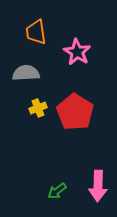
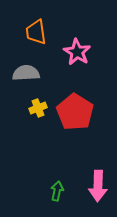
green arrow: rotated 138 degrees clockwise
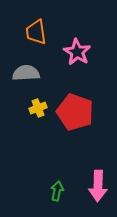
red pentagon: rotated 12 degrees counterclockwise
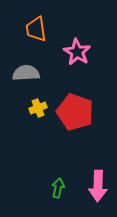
orange trapezoid: moved 3 px up
green arrow: moved 1 px right, 3 px up
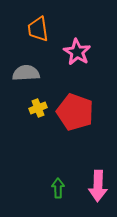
orange trapezoid: moved 2 px right
green arrow: rotated 12 degrees counterclockwise
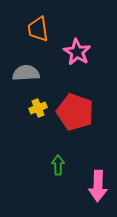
green arrow: moved 23 px up
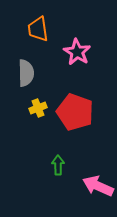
gray semicircle: rotated 92 degrees clockwise
pink arrow: rotated 112 degrees clockwise
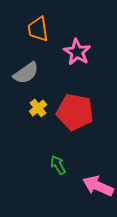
gray semicircle: rotated 56 degrees clockwise
yellow cross: rotated 18 degrees counterclockwise
red pentagon: rotated 9 degrees counterclockwise
green arrow: rotated 30 degrees counterclockwise
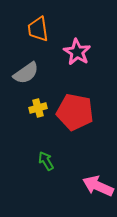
yellow cross: rotated 24 degrees clockwise
green arrow: moved 12 px left, 4 px up
